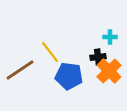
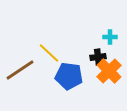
yellow line: moved 1 px left, 1 px down; rotated 10 degrees counterclockwise
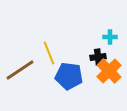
yellow line: rotated 25 degrees clockwise
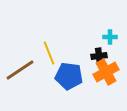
black cross: moved 1 px right, 1 px up
orange cross: moved 3 px left, 1 px down; rotated 15 degrees clockwise
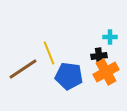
brown line: moved 3 px right, 1 px up
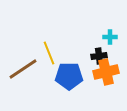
orange cross: rotated 15 degrees clockwise
blue pentagon: rotated 8 degrees counterclockwise
